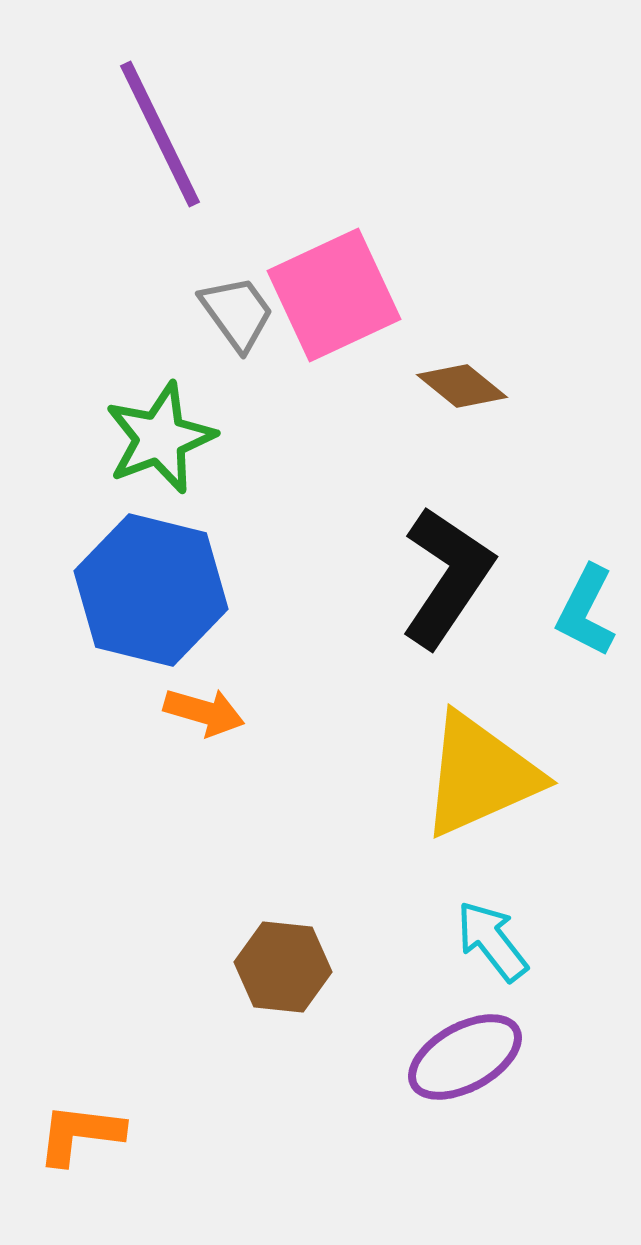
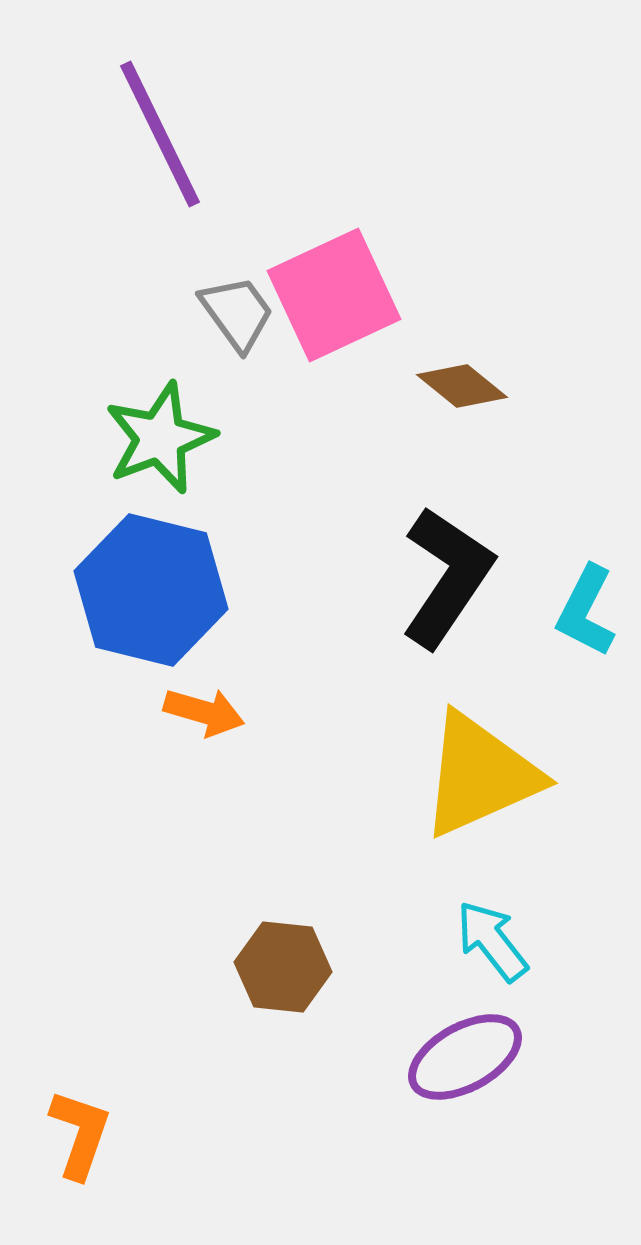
orange L-shape: rotated 102 degrees clockwise
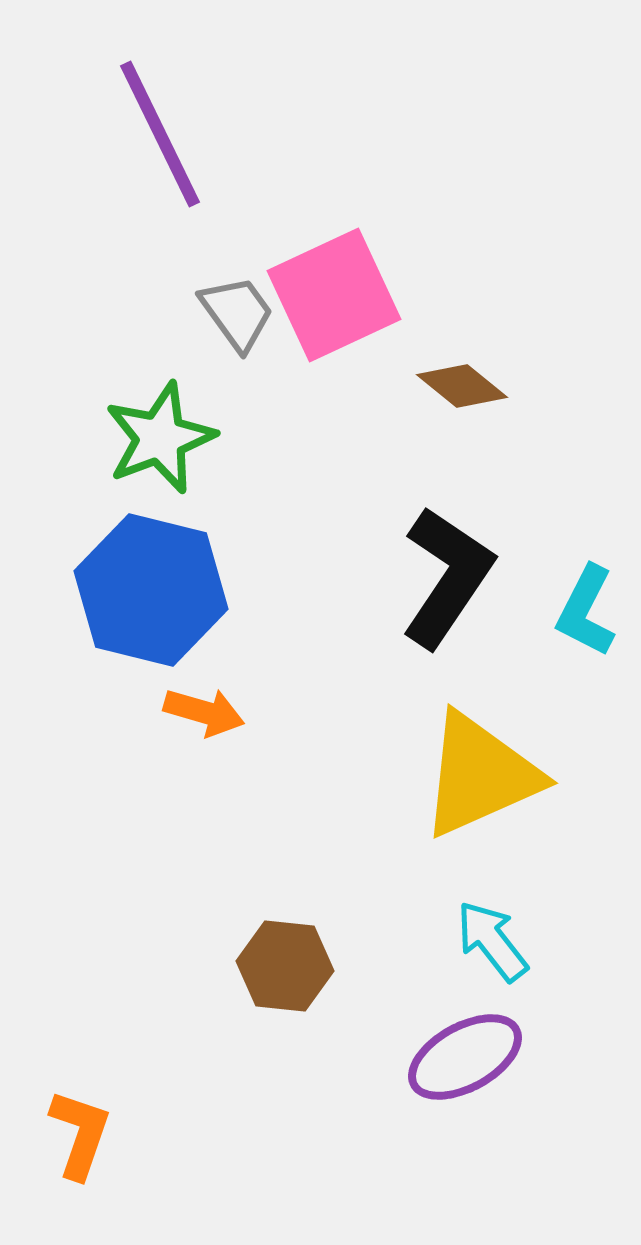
brown hexagon: moved 2 px right, 1 px up
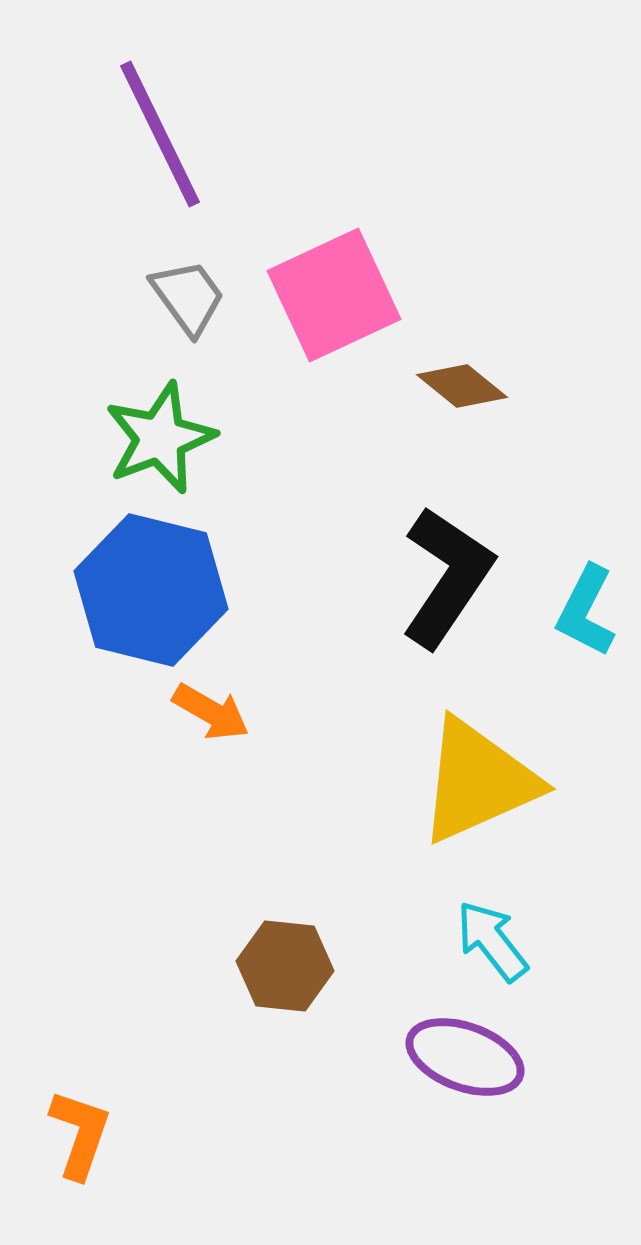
gray trapezoid: moved 49 px left, 16 px up
orange arrow: moved 7 px right; rotated 14 degrees clockwise
yellow triangle: moved 2 px left, 6 px down
purple ellipse: rotated 49 degrees clockwise
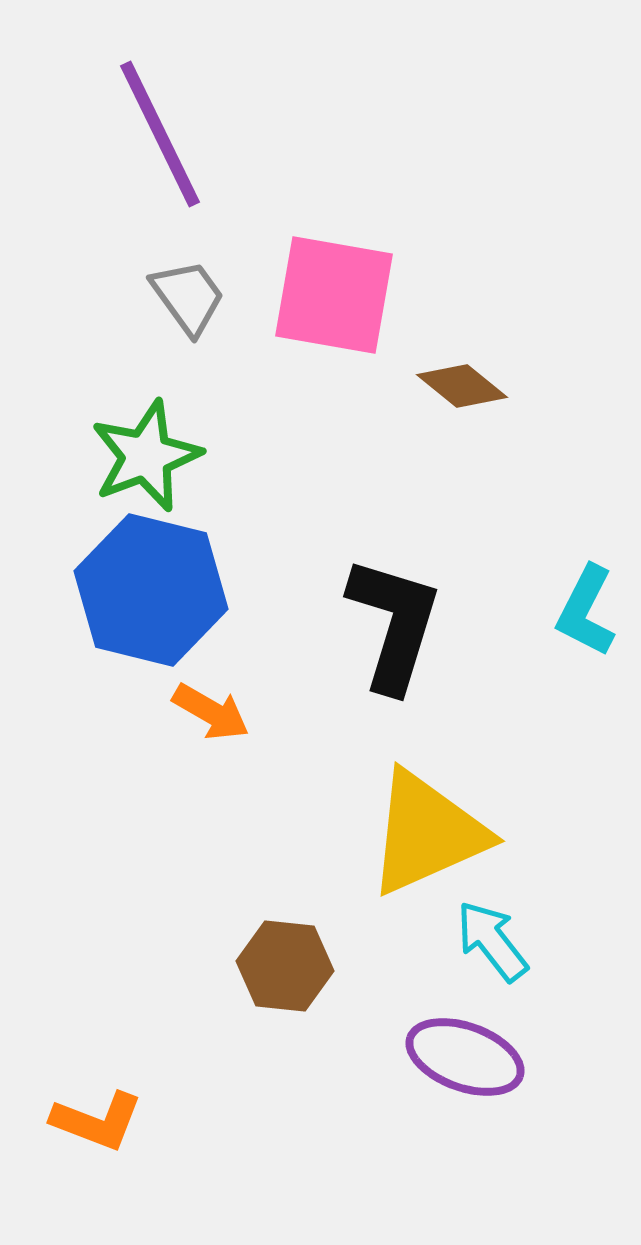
pink square: rotated 35 degrees clockwise
green star: moved 14 px left, 18 px down
black L-shape: moved 53 px left, 47 px down; rotated 17 degrees counterclockwise
yellow triangle: moved 51 px left, 52 px down
orange L-shape: moved 17 px right, 13 px up; rotated 92 degrees clockwise
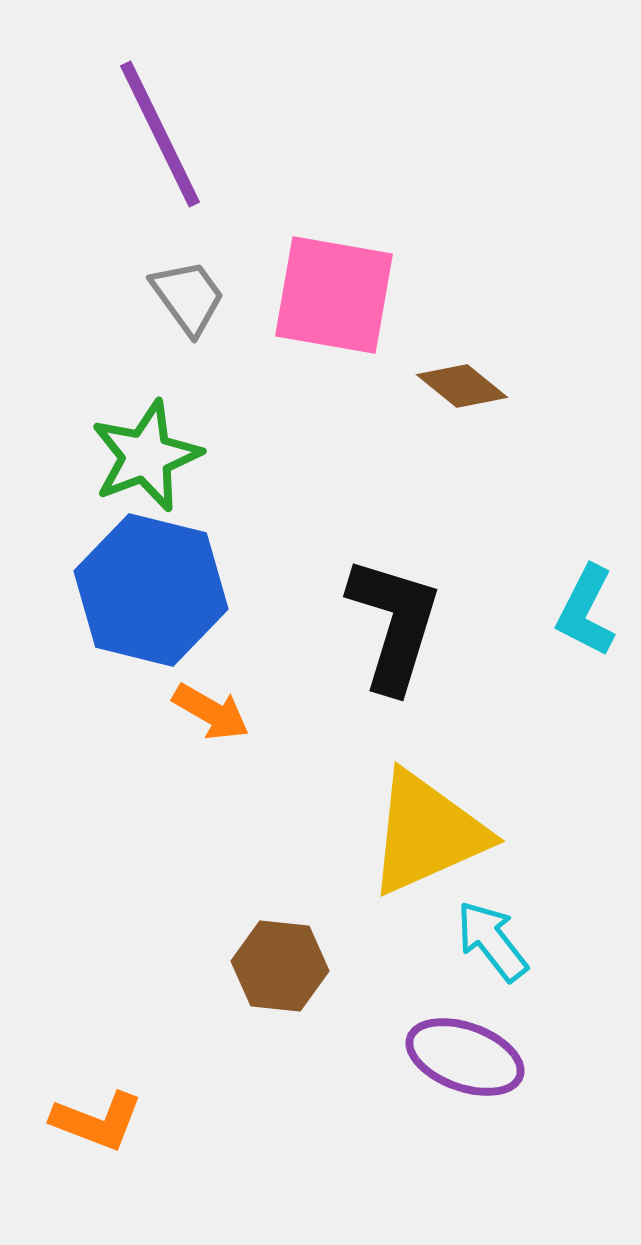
brown hexagon: moved 5 px left
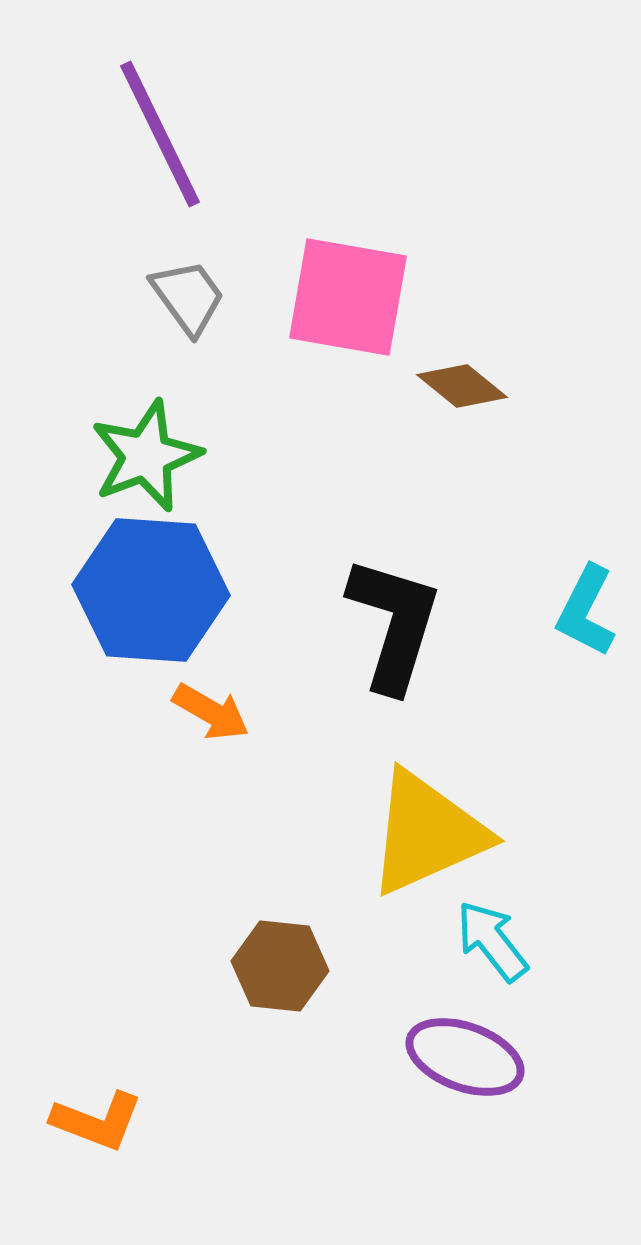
pink square: moved 14 px right, 2 px down
blue hexagon: rotated 10 degrees counterclockwise
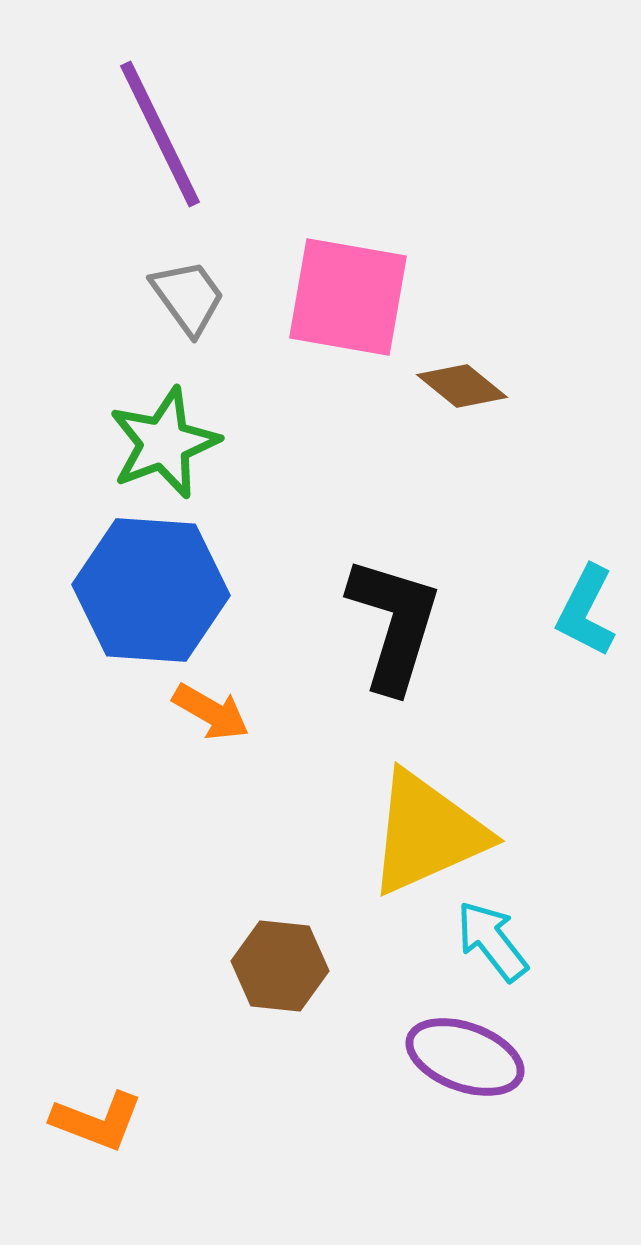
green star: moved 18 px right, 13 px up
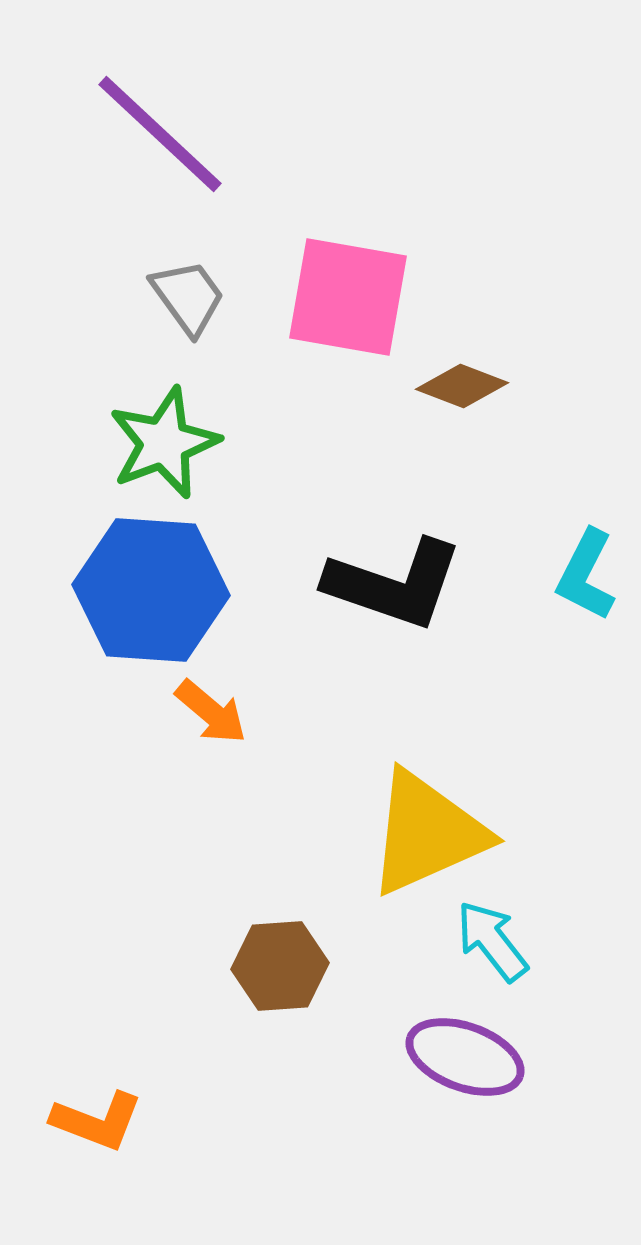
purple line: rotated 21 degrees counterclockwise
brown diamond: rotated 18 degrees counterclockwise
cyan L-shape: moved 36 px up
black L-shape: moved 40 px up; rotated 92 degrees clockwise
orange arrow: rotated 10 degrees clockwise
brown hexagon: rotated 10 degrees counterclockwise
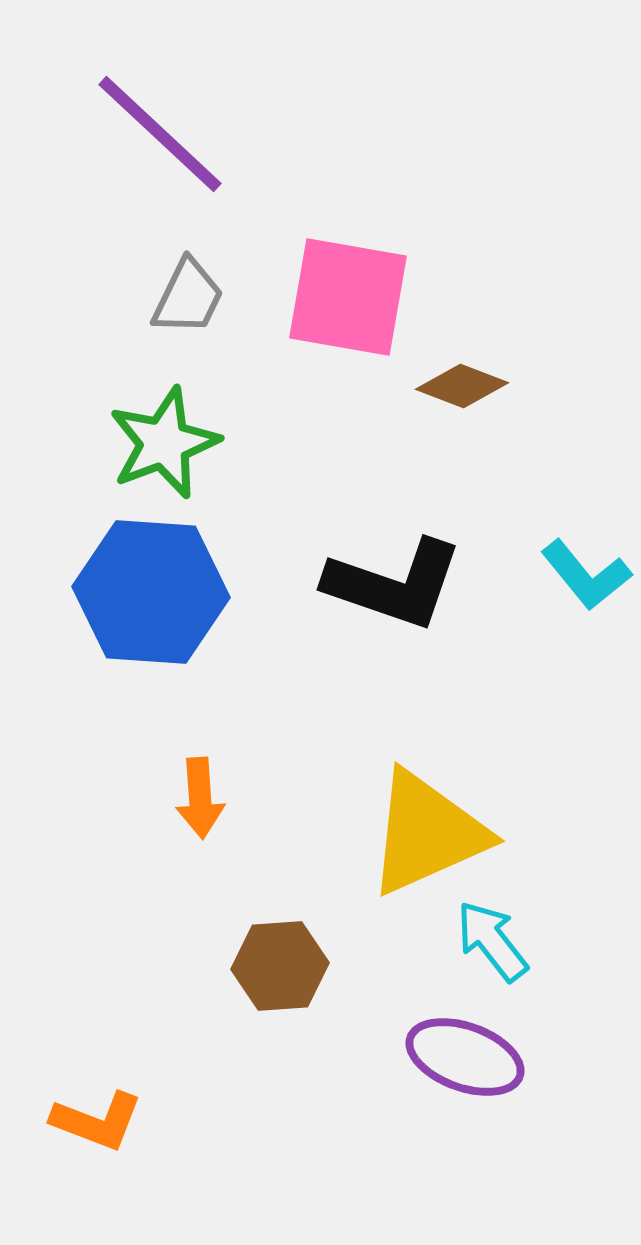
gray trapezoid: rotated 62 degrees clockwise
cyan L-shape: rotated 66 degrees counterclockwise
blue hexagon: moved 2 px down
orange arrow: moved 11 px left, 86 px down; rotated 46 degrees clockwise
